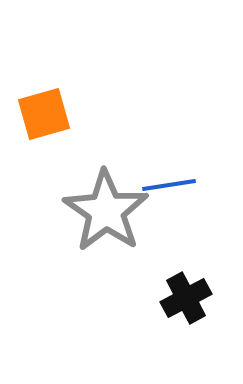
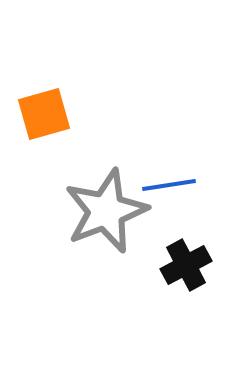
gray star: rotated 16 degrees clockwise
black cross: moved 33 px up
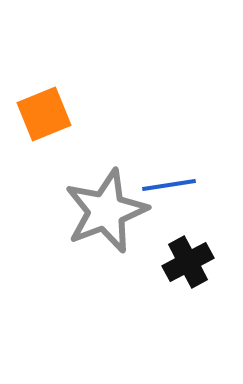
orange square: rotated 6 degrees counterclockwise
black cross: moved 2 px right, 3 px up
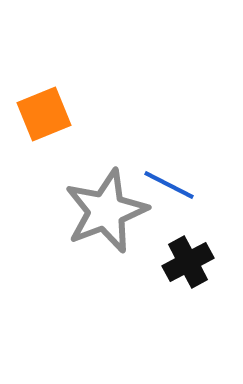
blue line: rotated 36 degrees clockwise
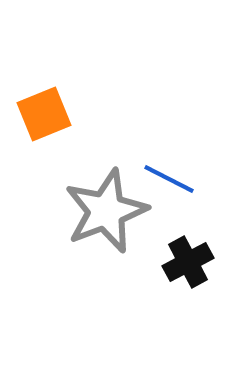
blue line: moved 6 px up
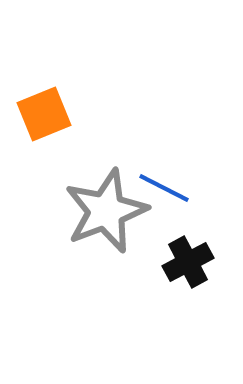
blue line: moved 5 px left, 9 px down
